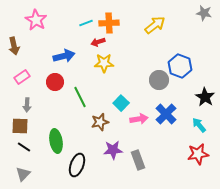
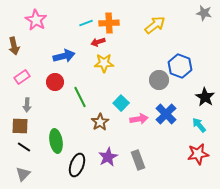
brown star: rotated 18 degrees counterclockwise
purple star: moved 5 px left, 7 px down; rotated 24 degrees counterclockwise
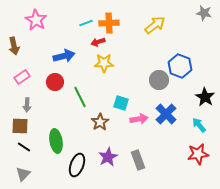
cyan square: rotated 28 degrees counterclockwise
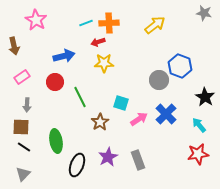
pink arrow: rotated 24 degrees counterclockwise
brown square: moved 1 px right, 1 px down
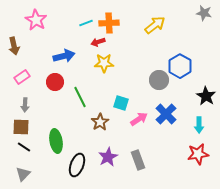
blue hexagon: rotated 10 degrees clockwise
black star: moved 1 px right, 1 px up
gray arrow: moved 2 px left
cyan arrow: rotated 140 degrees counterclockwise
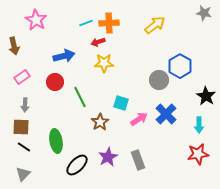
black ellipse: rotated 25 degrees clockwise
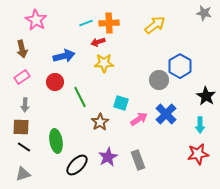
brown arrow: moved 8 px right, 3 px down
cyan arrow: moved 1 px right
gray triangle: rotated 28 degrees clockwise
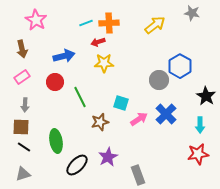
gray star: moved 12 px left
brown star: rotated 18 degrees clockwise
gray rectangle: moved 15 px down
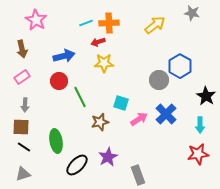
red circle: moved 4 px right, 1 px up
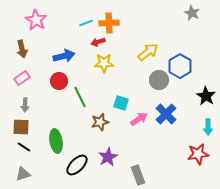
gray star: rotated 14 degrees clockwise
yellow arrow: moved 7 px left, 27 px down
pink rectangle: moved 1 px down
cyan arrow: moved 8 px right, 2 px down
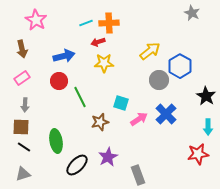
yellow arrow: moved 2 px right, 1 px up
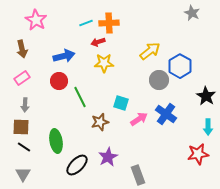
blue cross: rotated 10 degrees counterclockwise
gray triangle: rotated 42 degrees counterclockwise
